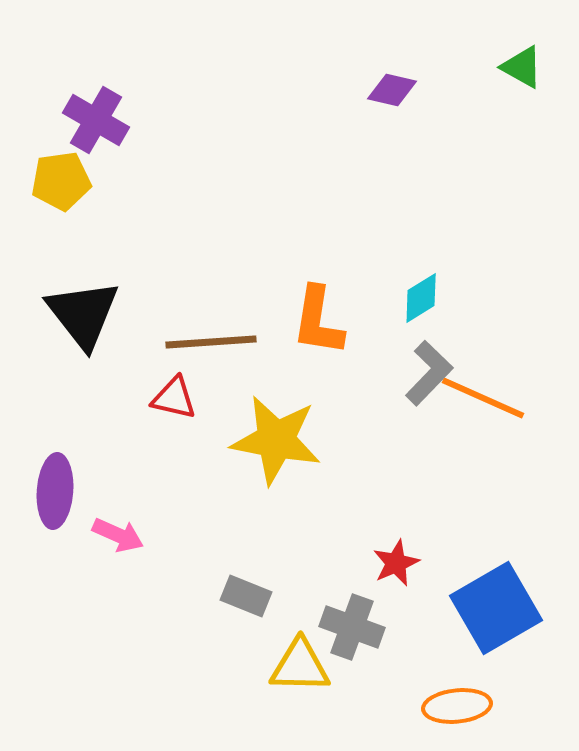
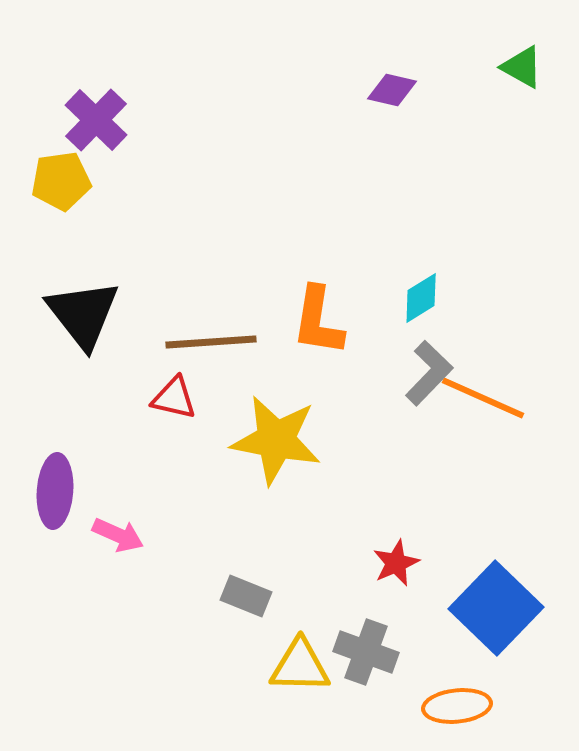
purple cross: rotated 14 degrees clockwise
blue square: rotated 16 degrees counterclockwise
gray cross: moved 14 px right, 25 px down
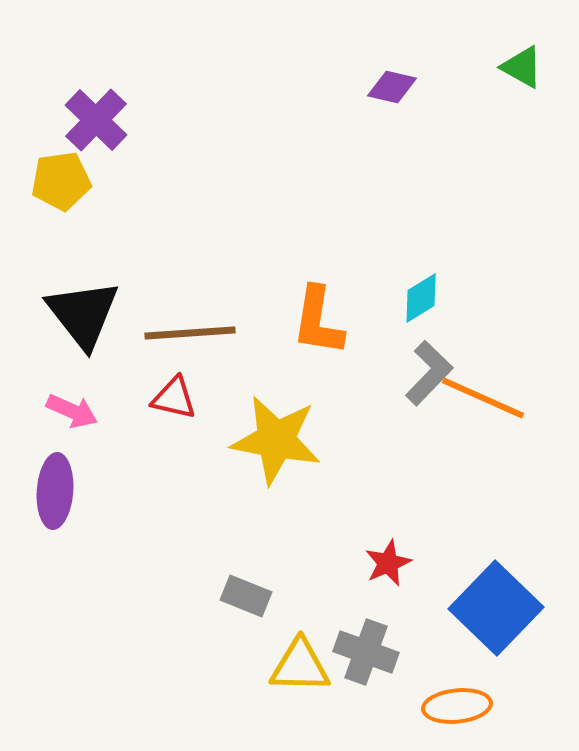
purple diamond: moved 3 px up
brown line: moved 21 px left, 9 px up
pink arrow: moved 46 px left, 124 px up
red star: moved 8 px left
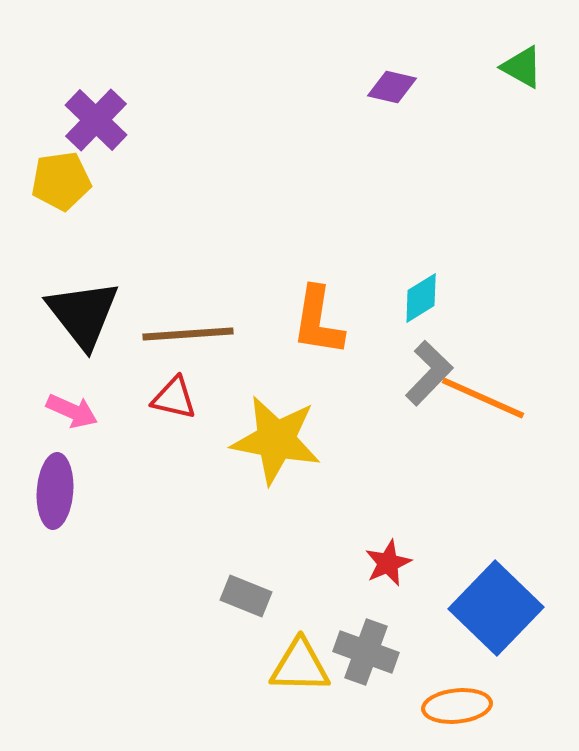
brown line: moved 2 px left, 1 px down
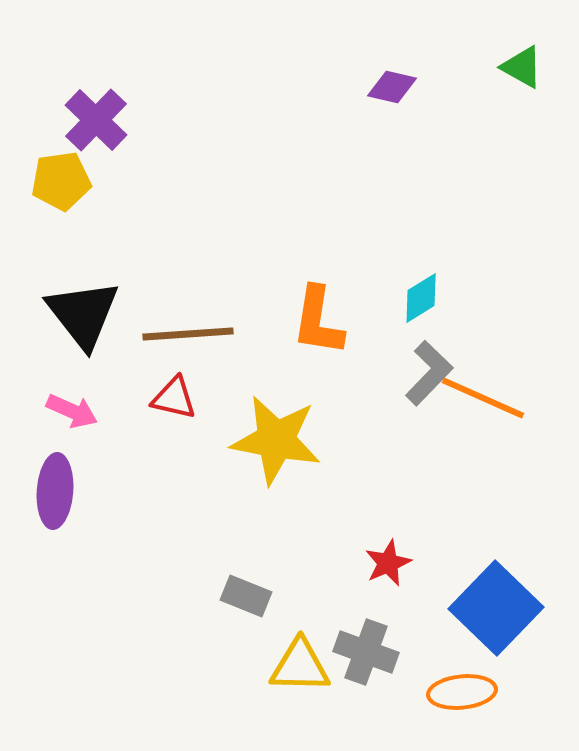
orange ellipse: moved 5 px right, 14 px up
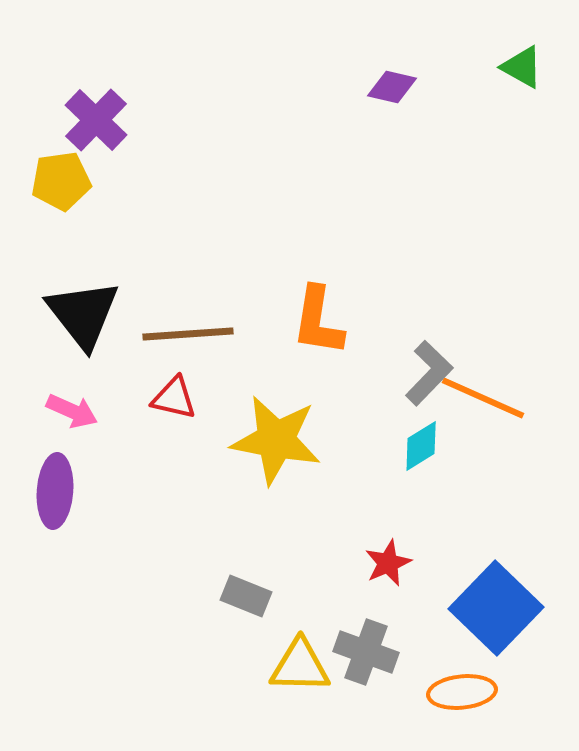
cyan diamond: moved 148 px down
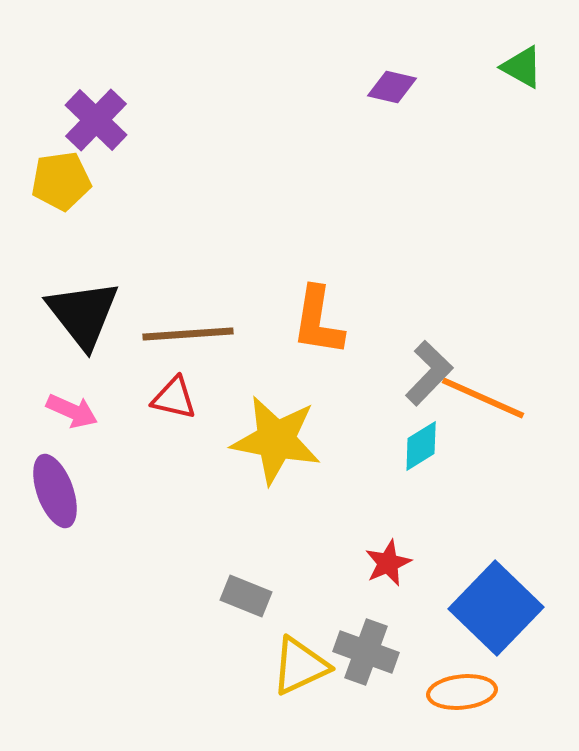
purple ellipse: rotated 24 degrees counterclockwise
yellow triangle: rotated 26 degrees counterclockwise
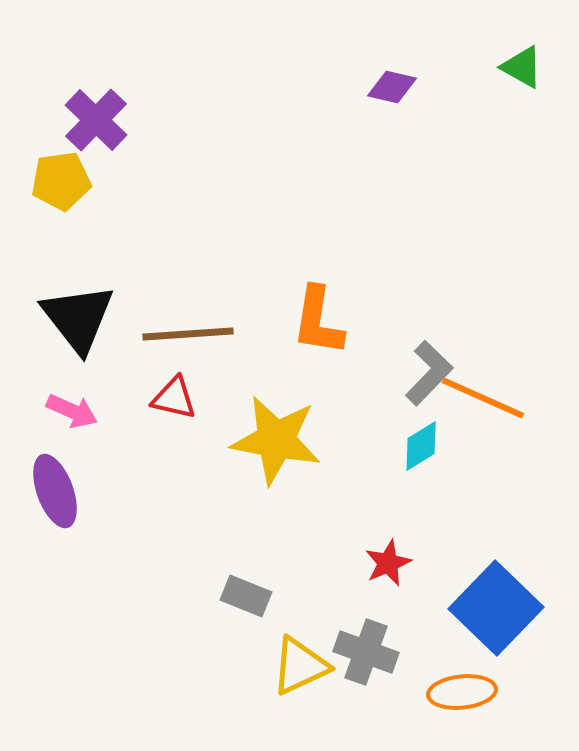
black triangle: moved 5 px left, 4 px down
